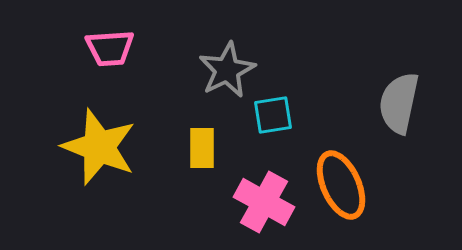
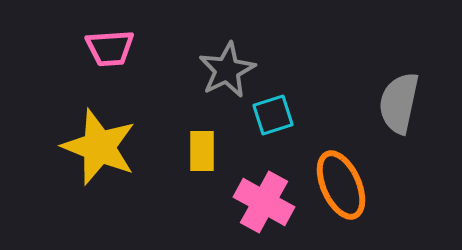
cyan square: rotated 9 degrees counterclockwise
yellow rectangle: moved 3 px down
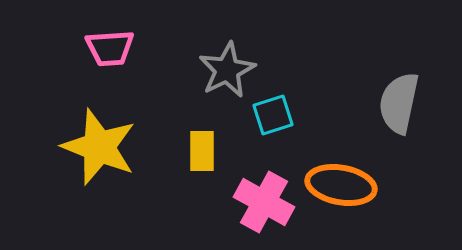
orange ellipse: rotated 56 degrees counterclockwise
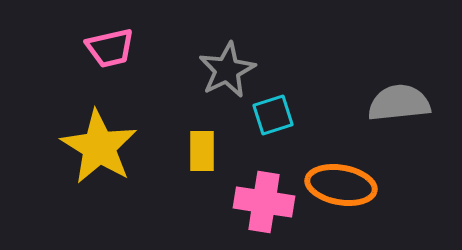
pink trapezoid: rotated 9 degrees counterclockwise
gray semicircle: rotated 72 degrees clockwise
yellow star: rotated 10 degrees clockwise
pink cross: rotated 20 degrees counterclockwise
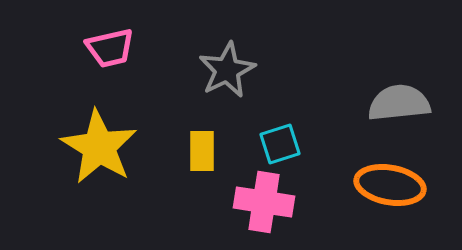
cyan square: moved 7 px right, 29 px down
orange ellipse: moved 49 px right
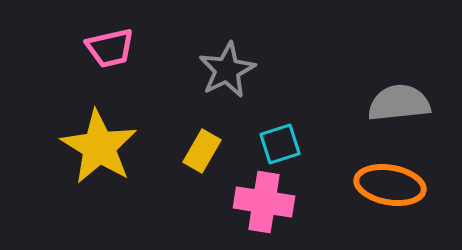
yellow rectangle: rotated 30 degrees clockwise
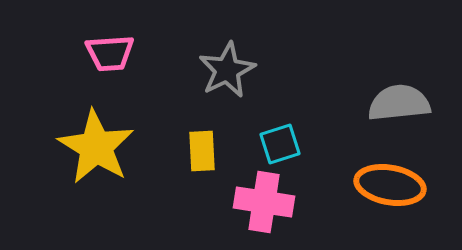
pink trapezoid: moved 5 px down; rotated 9 degrees clockwise
yellow star: moved 3 px left
yellow rectangle: rotated 33 degrees counterclockwise
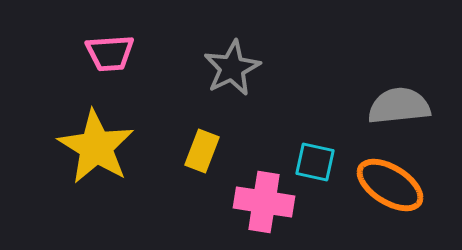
gray star: moved 5 px right, 2 px up
gray semicircle: moved 3 px down
cyan square: moved 35 px right, 18 px down; rotated 30 degrees clockwise
yellow rectangle: rotated 24 degrees clockwise
orange ellipse: rotated 22 degrees clockwise
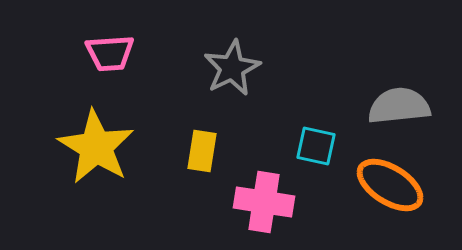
yellow rectangle: rotated 12 degrees counterclockwise
cyan square: moved 1 px right, 16 px up
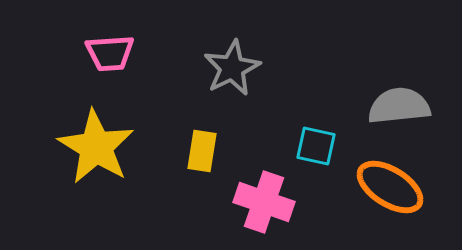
orange ellipse: moved 2 px down
pink cross: rotated 10 degrees clockwise
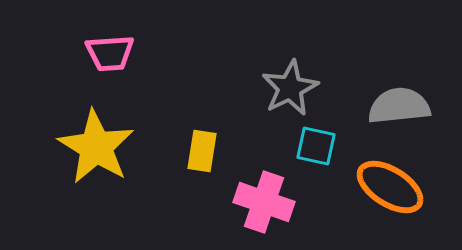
gray star: moved 58 px right, 20 px down
